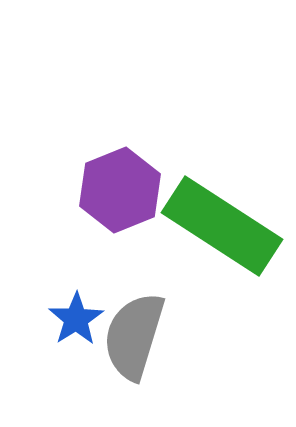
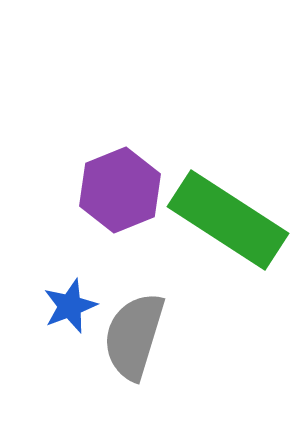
green rectangle: moved 6 px right, 6 px up
blue star: moved 6 px left, 13 px up; rotated 12 degrees clockwise
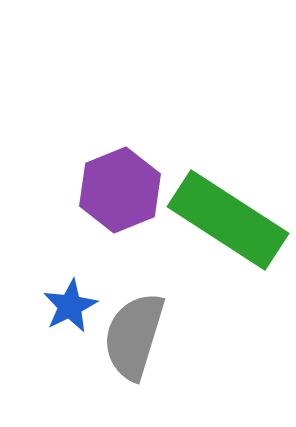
blue star: rotated 6 degrees counterclockwise
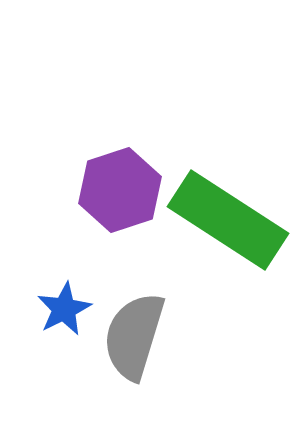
purple hexagon: rotated 4 degrees clockwise
blue star: moved 6 px left, 3 px down
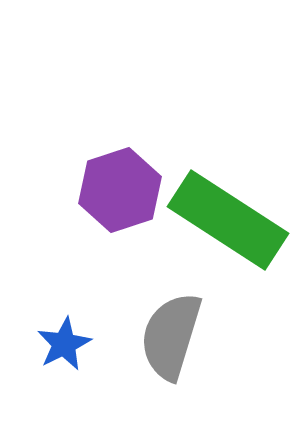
blue star: moved 35 px down
gray semicircle: moved 37 px right
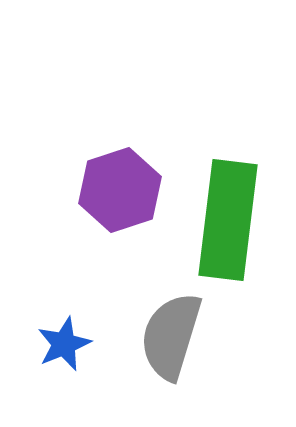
green rectangle: rotated 64 degrees clockwise
blue star: rotated 4 degrees clockwise
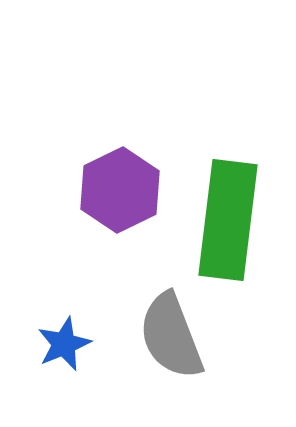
purple hexagon: rotated 8 degrees counterclockwise
gray semicircle: rotated 38 degrees counterclockwise
